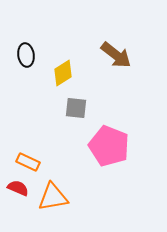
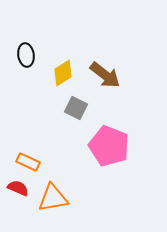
brown arrow: moved 11 px left, 20 px down
gray square: rotated 20 degrees clockwise
orange triangle: moved 1 px down
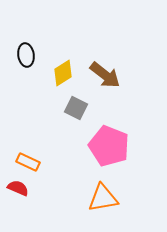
orange triangle: moved 50 px right
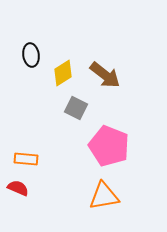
black ellipse: moved 5 px right
orange rectangle: moved 2 px left, 3 px up; rotated 20 degrees counterclockwise
orange triangle: moved 1 px right, 2 px up
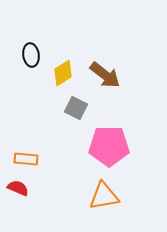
pink pentagon: rotated 21 degrees counterclockwise
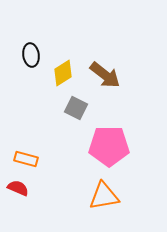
orange rectangle: rotated 10 degrees clockwise
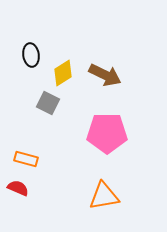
brown arrow: rotated 12 degrees counterclockwise
gray square: moved 28 px left, 5 px up
pink pentagon: moved 2 px left, 13 px up
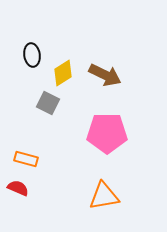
black ellipse: moved 1 px right
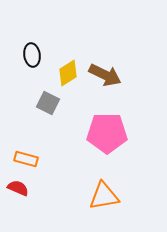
yellow diamond: moved 5 px right
